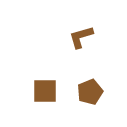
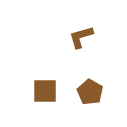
brown pentagon: rotated 20 degrees counterclockwise
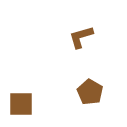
brown square: moved 24 px left, 13 px down
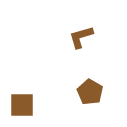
brown square: moved 1 px right, 1 px down
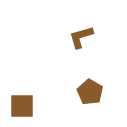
brown square: moved 1 px down
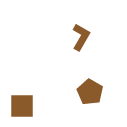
brown L-shape: rotated 136 degrees clockwise
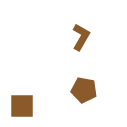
brown pentagon: moved 6 px left, 2 px up; rotated 20 degrees counterclockwise
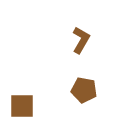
brown L-shape: moved 3 px down
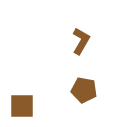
brown L-shape: moved 1 px down
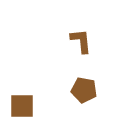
brown L-shape: rotated 36 degrees counterclockwise
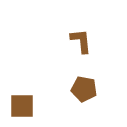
brown pentagon: moved 1 px up
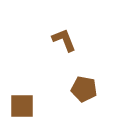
brown L-shape: moved 17 px left, 1 px up; rotated 16 degrees counterclockwise
